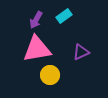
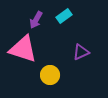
pink triangle: moved 14 px left; rotated 28 degrees clockwise
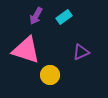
cyan rectangle: moved 1 px down
purple arrow: moved 4 px up
pink triangle: moved 3 px right, 1 px down
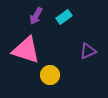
purple triangle: moved 7 px right, 1 px up
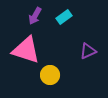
purple arrow: moved 1 px left
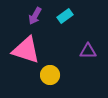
cyan rectangle: moved 1 px right, 1 px up
purple triangle: rotated 24 degrees clockwise
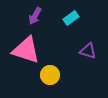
cyan rectangle: moved 6 px right, 2 px down
purple triangle: rotated 18 degrees clockwise
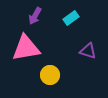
pink triangle: moved 2 px up; rotated 28 degrees counterclockwise
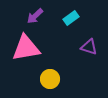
purple arrow: rotated 18 degrees clockwise
purple triangle: moved 1 px right, 4 px up
yellow circle: moved 4 px down
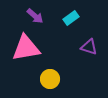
purple arrow: rotated 96 degrees counterclockwise
